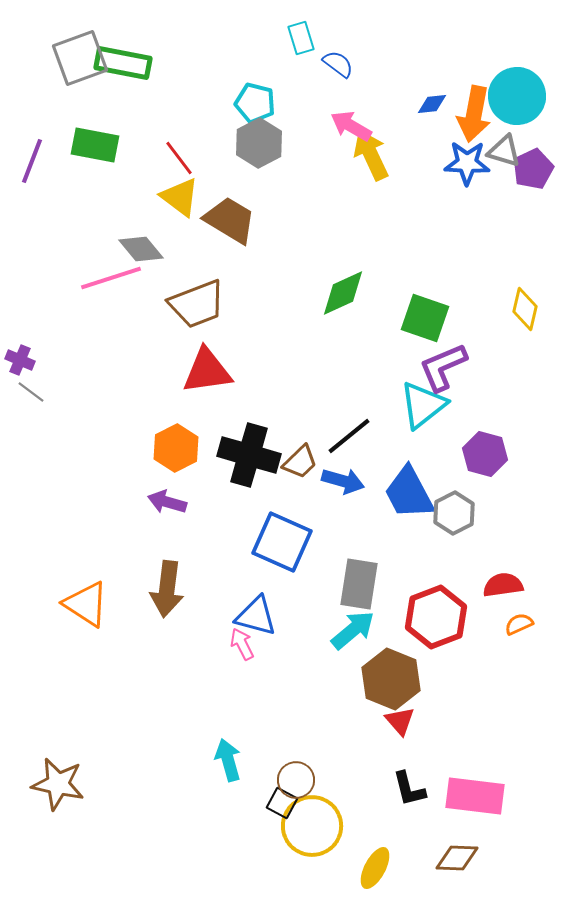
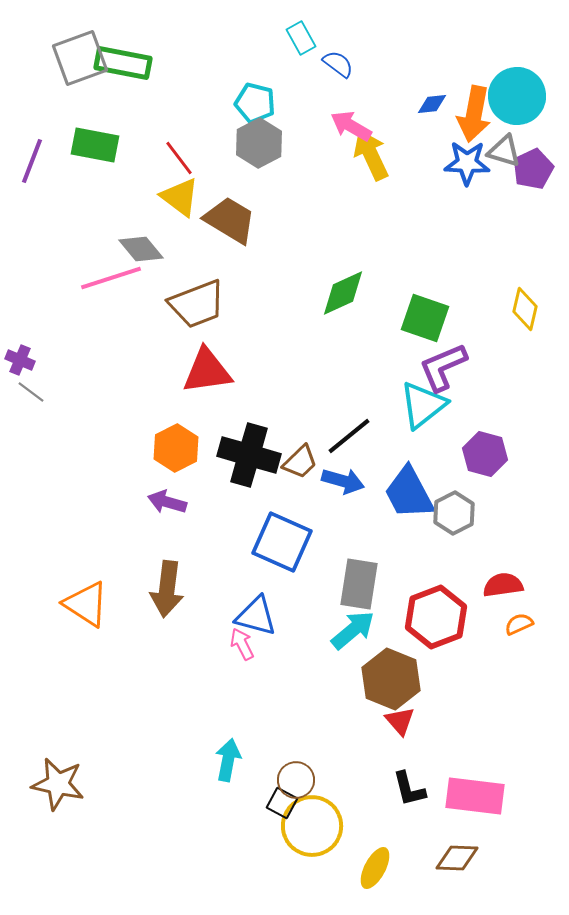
cyan rectangle at (301, 38): rotated 12 degrees counterclockwise
cyan arrow at (228, 760): rotated 27 degrees clockwise
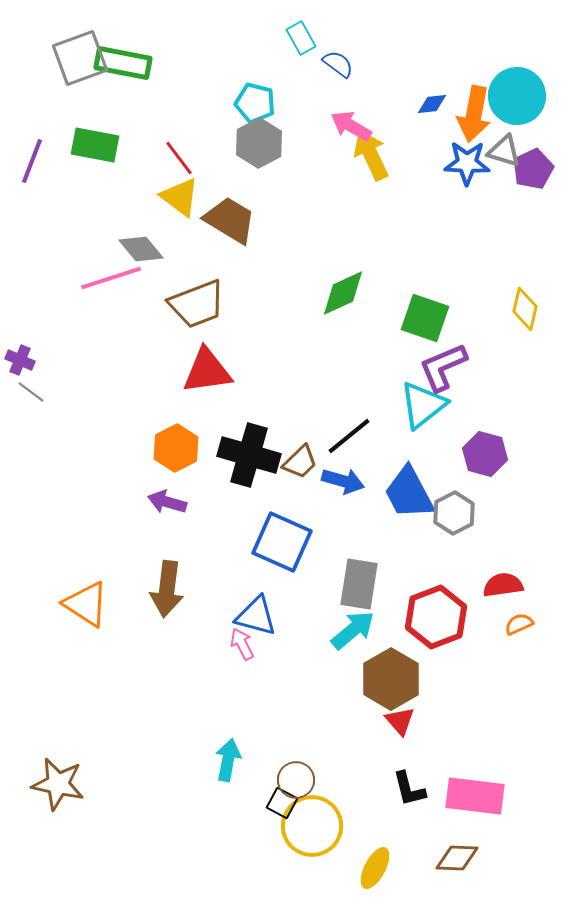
brown hexagon at (391, 679): rotated 8 degrees clockwise
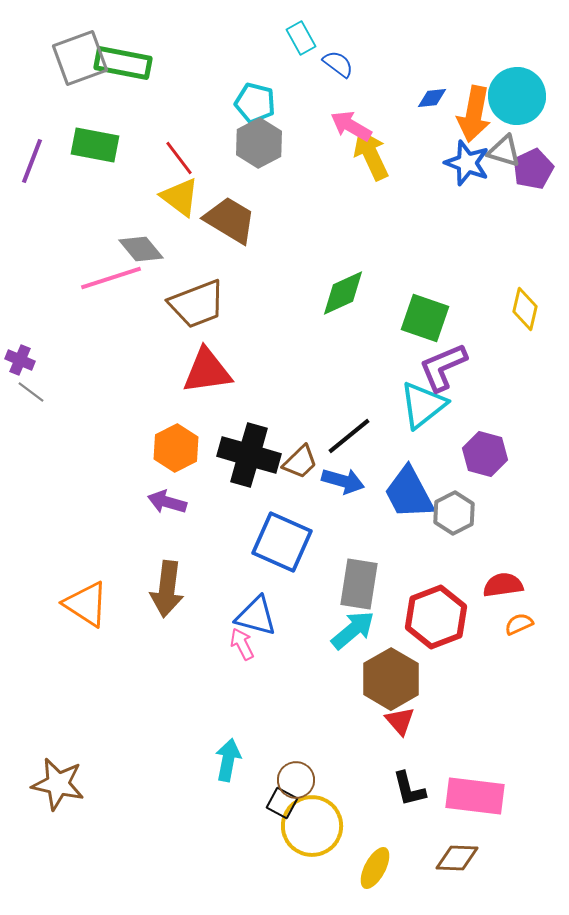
blue diamond at (432, 104): moved 6 px up
blue star at (467, 163): rotated 18 degrees clockwise
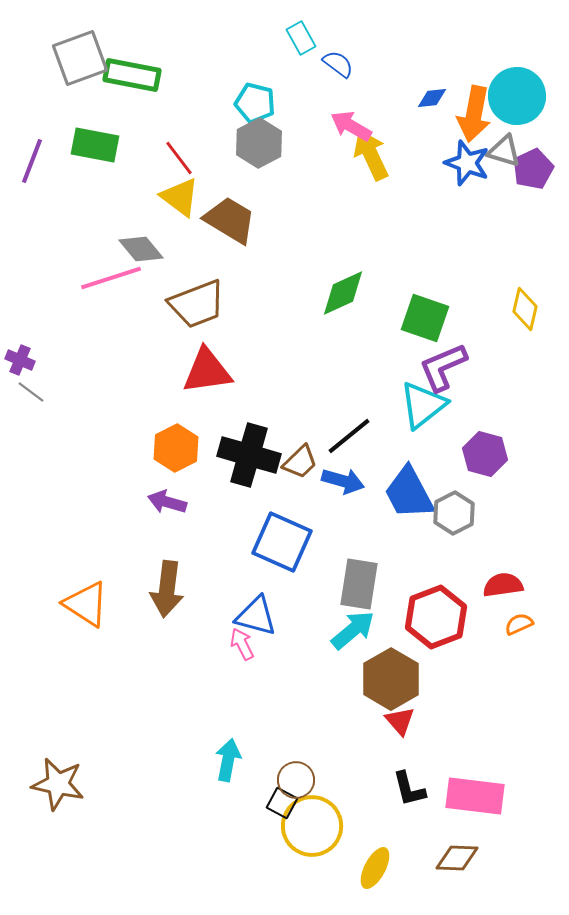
green rectangle at (123, 63): moved 9 px right, 12 px down
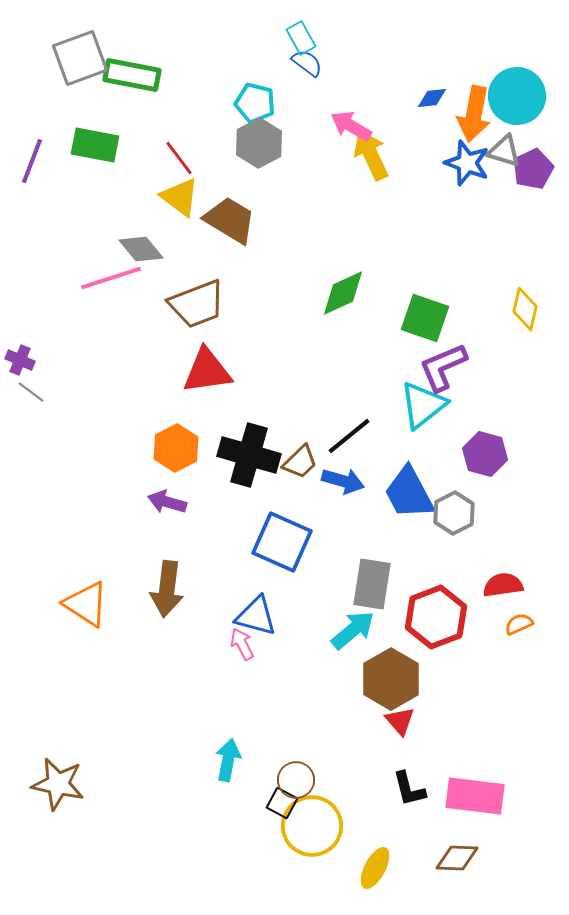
blue semicircle at (338, 64): moved 31 px left, 1 px up
gray rectangle at (359, 584): moved 13 px right
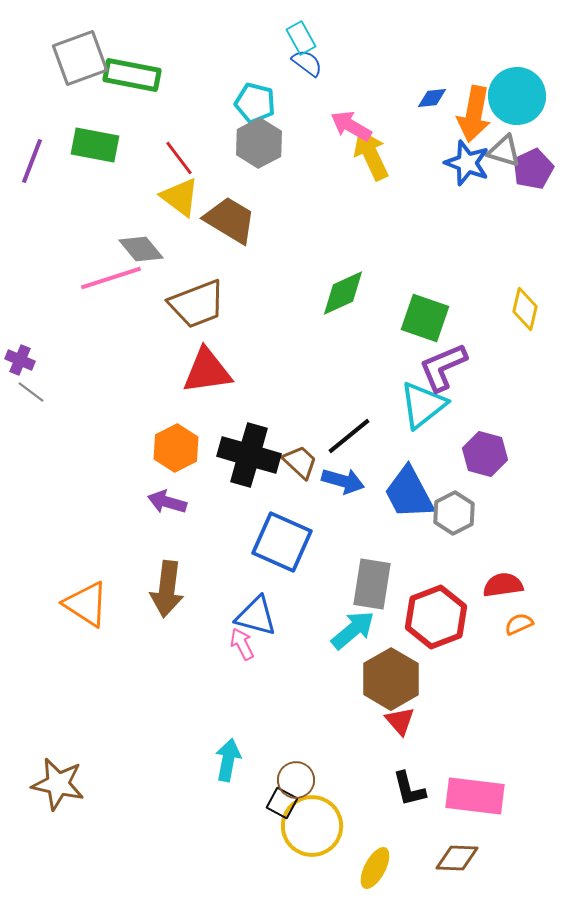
brown trapezoid at (300, 462): rotated 93 degrees counterclockwise
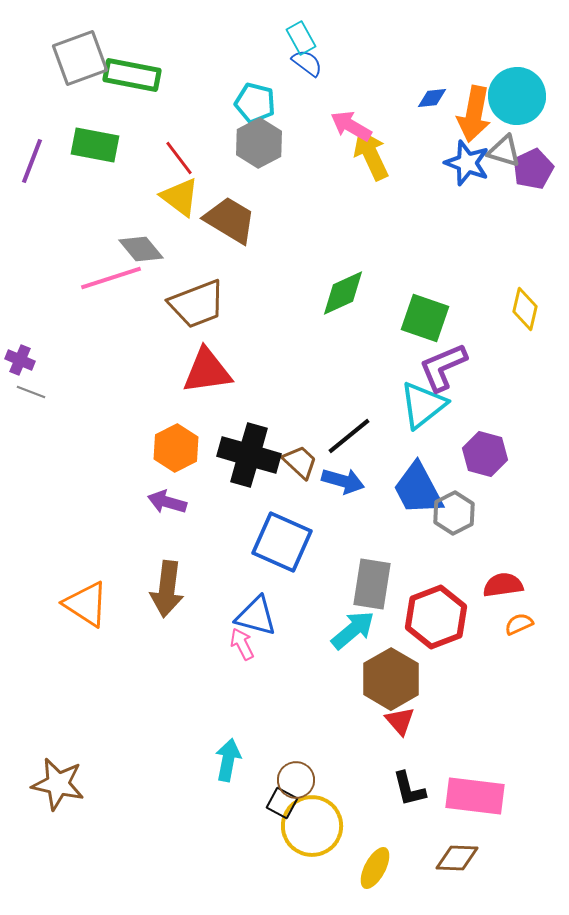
gray line at (31, 392): rotated 16 degrees counterclockwise
blue trapezoid at (409, 493): moved 9 px right, 4 px up
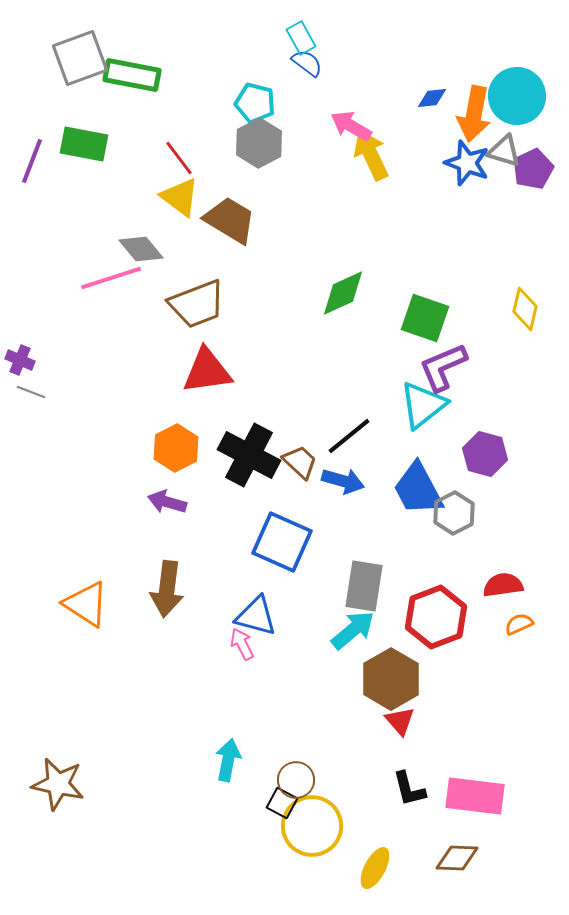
green rectangle at (95, 145): moved 11 px left, 1 px up
black cross at (249, 455): rotated 12 degrees clockwise
gray rectangle at (372, 584): moved 8 px left, 2 px down
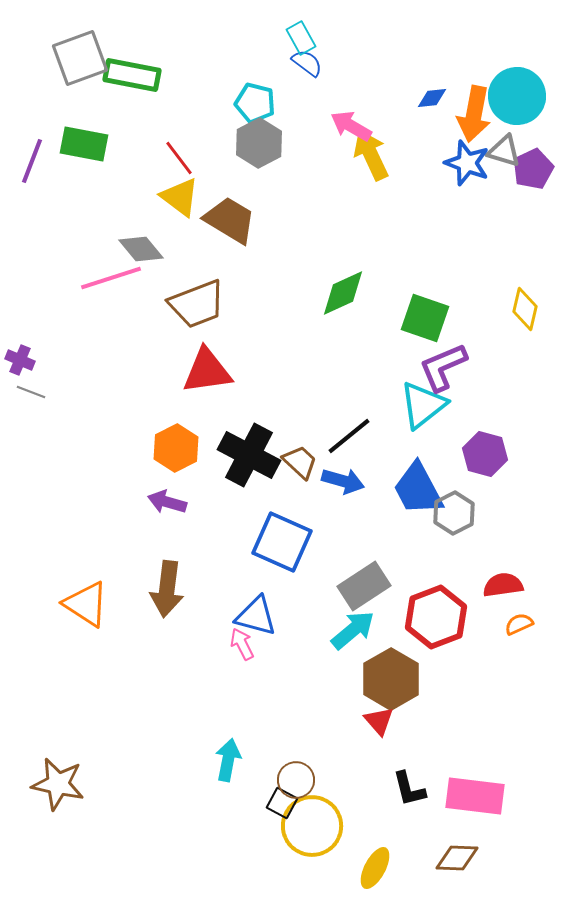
gray rectangle at (364, 586): rotated 48 degrees clockwise
red triangle at (400, 721): moved 21 px left
